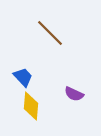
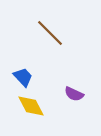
yellow diamond: rotated 32 degrees counterclockwise
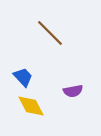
purple semicircle: moved 1 px left, 3 px up; rotated 36 degrees counterclockwise
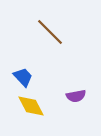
brown line: moved 1 px up
purple semicircle: moved 3 px right, 5 px down
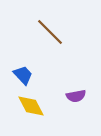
blue trapezoid: moved 2 px up
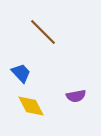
brown line: moved 7 px left
blue trapezoid: moved 2 px left, 2 px up
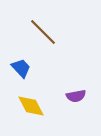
blue trapezoid: moved 5 px up
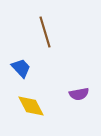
brown line: moved 2 px right; rotated 28 degrees clockwise
purple semicircle: moved 3 px right, 2 px up
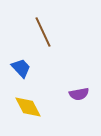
brown line: moved 2 px left; rotated 8 degrees counterclockwise
yellow diamond: moved 3 px left, 1 px down
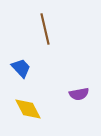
brown line: moved 2 px right, 3 px up; rotated 12 degrees clockwise
yellow diamond: moved 2 px down
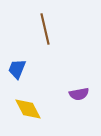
blue trapezoid: moved 4 px left, 1 px down; rotated 115 degrees counterclockwise
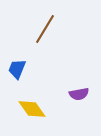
brown line: rotated 44 degrees clockwise
yellow diamond: moved 4 px right; rotated 8 degrees counterclockwise
